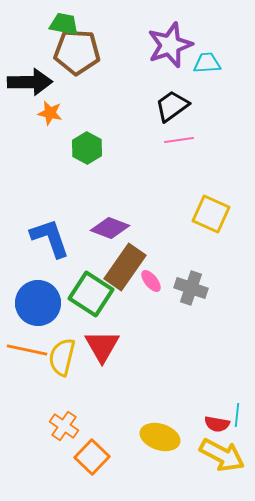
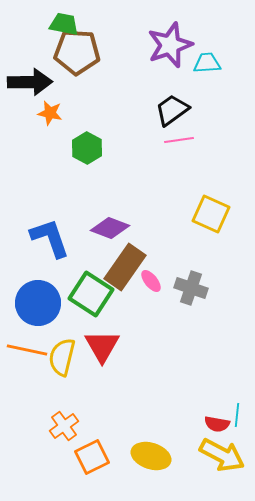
black trapezoid: moved 4 px down
orange cross: rotated 20 degrees clockwise
yellow ellipse: moved 9 px left, 19 px down
orange square: rotated 20 degrees clockwise
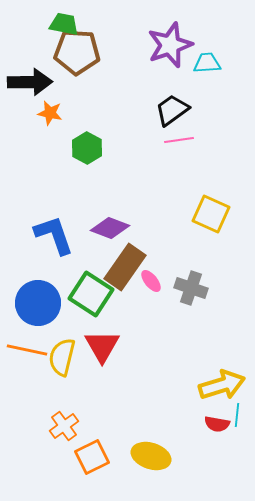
blue L-shape: moved 4 px right, 3 px up
yellow arrow: moved 70 px up; rotated 45 degrees counterclockwise
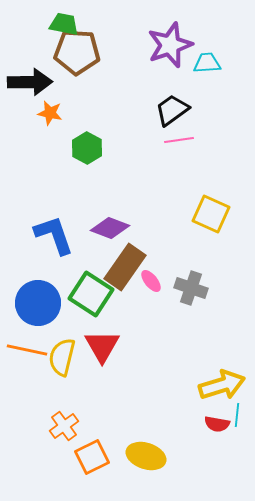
yellow ellipse: moved 5 px left
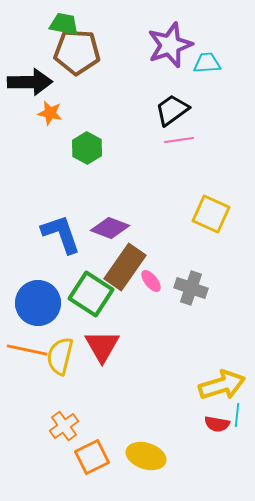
blue L-shape: moved 7 px right, 1 px up
yellow semicircle: moved 2 px left, 1 px up
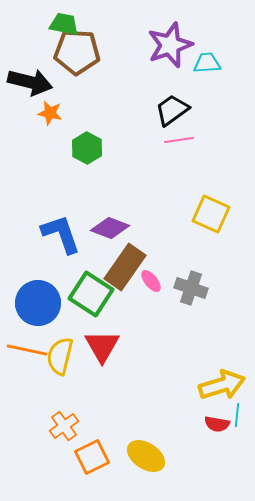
black arrow: rotated 15 degrees clockwise
yellow ellipse: rotated 15 degrees clockwise
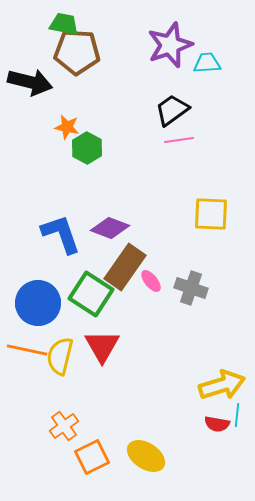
orange star: moved 17 px right, 14 px down
yellow square: rotated 21 degrees counterclockwise
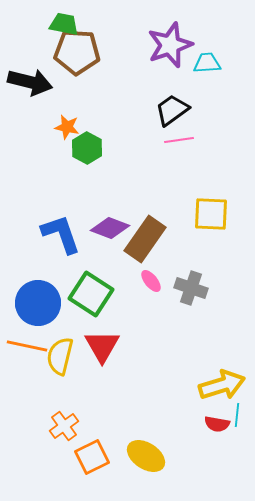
brown rectangle: moved 20 px right, 28 px up
orange line: moved 4 px up
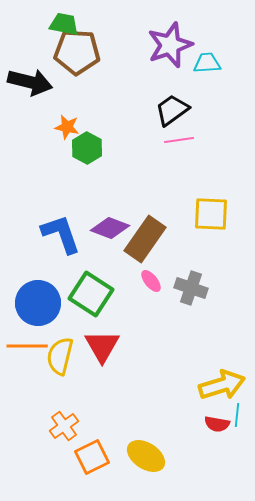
orange line: rotated 12 degrees counterclockwise
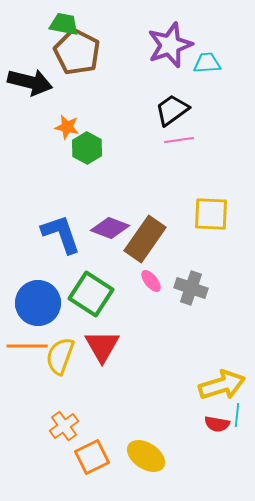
brown pentagon: rotated 24 degrees clockwise
yellow semicircle: rotated 6 degrees clockwise
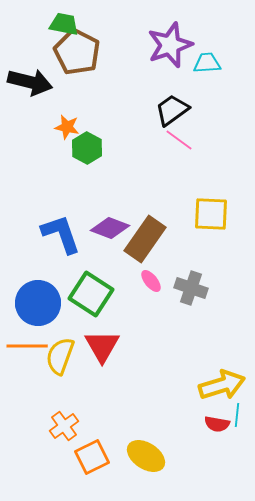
pink line: rotated 44 degrees clockwise
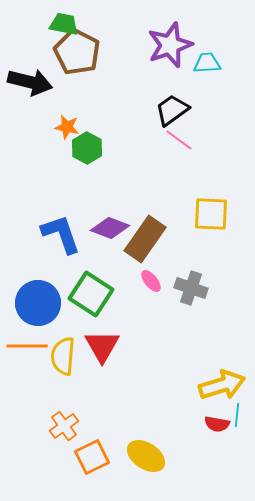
yellow semicircle: moved 3 px right; rotated 15 degrees counterclockwise
